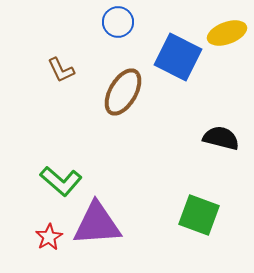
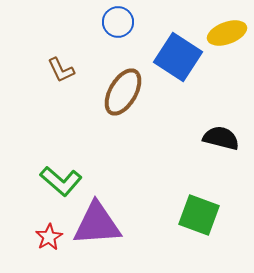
blue square: rotated 6 degrees clockwise
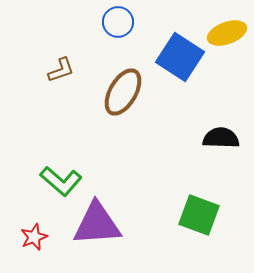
blue square: moved 2 px right
brown L-shape: rotated 84 degrees counterclockwise
black semicircle: rotated 12 degrees counterclockwise
red star: moved 15 px left; rotated 8 degrees clockwise
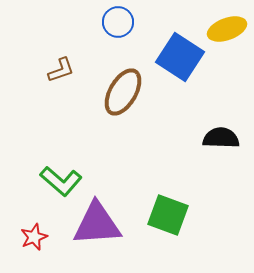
yellow ellipse: moved 4 px up
green square: moved 31 px left
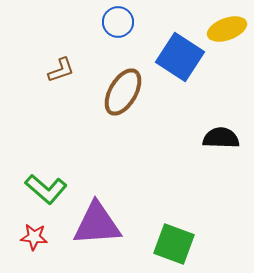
green L-shape: moved 15 px left, 8 px down
green square: moved 6 px right, 29 px down
red star: rotated 28 degrees clockwise
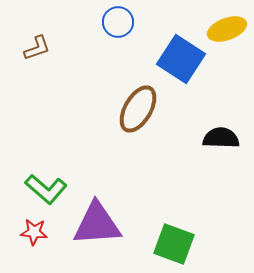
blue square: moved 1 px right, 2 px down
brown L-shape: moved 24 px left, 22 px up
brown ellipse: moved 15 px right, 17 px down
red star: moved 5 px up
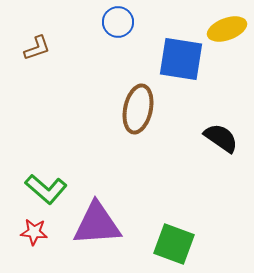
blue square: rotated 24 degrees counterclockwise
brown ellipse: rotated 18 degrees counterclockwise
black semicircle: rotated 33 degrees clockwise
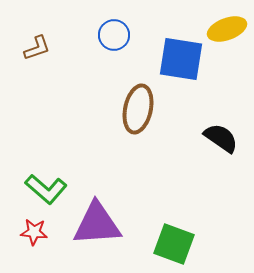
blue circle: moved 4 px left, 13 px down
